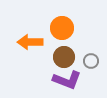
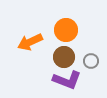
orange circle: moved 4 px right, 2 px down
orange arrow: rotated 25 degrees counterclockwise
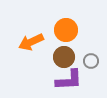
orange arrow: moved 1 px right
purple L-shape: moved 2 px right; rotated 24 degrees counterclockwise
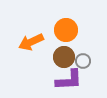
gray circle: moved 8 px left
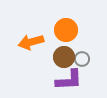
orange arrow: rotated 10 degrees clockwise
gray circle: moved 1 px left, 2 px up
